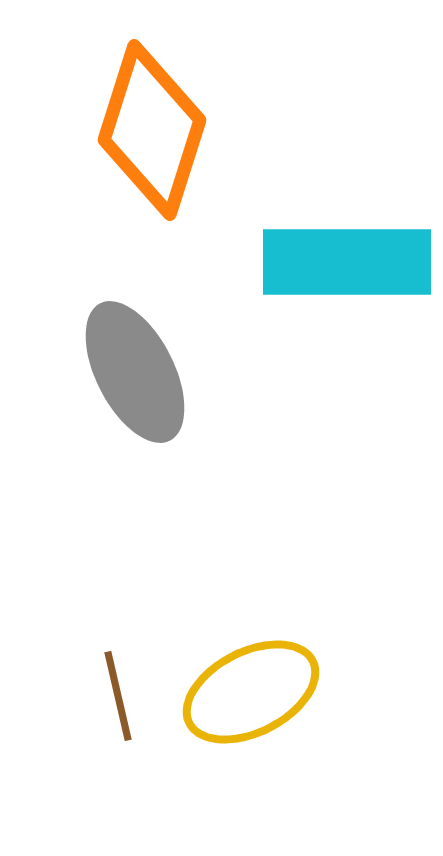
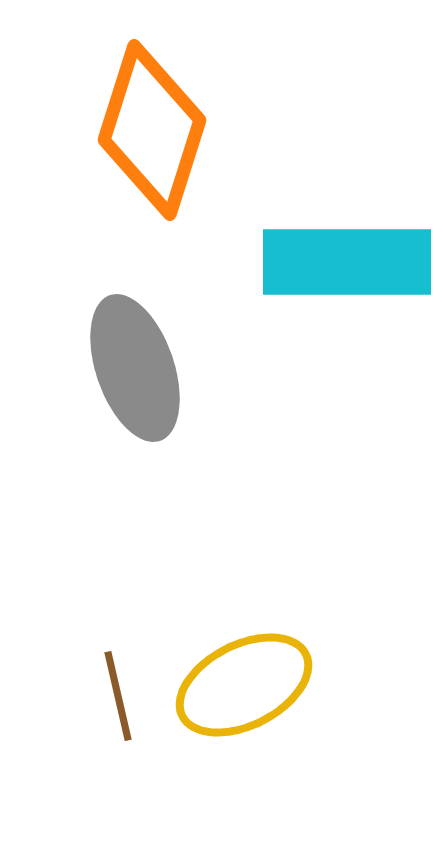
gray ellipse: moved 4 px up; rotated 8 degrees clockwise
yellow ellipse: moved 7 px left, 7 px up
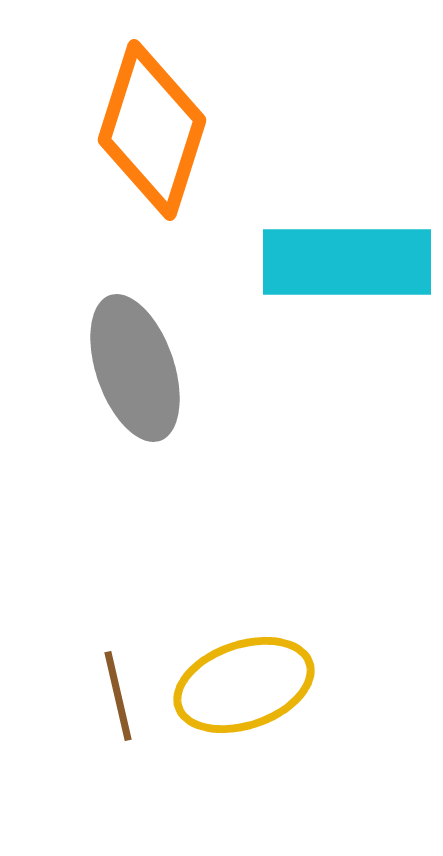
yellow ellipse: rotated 8 degrees clockwise
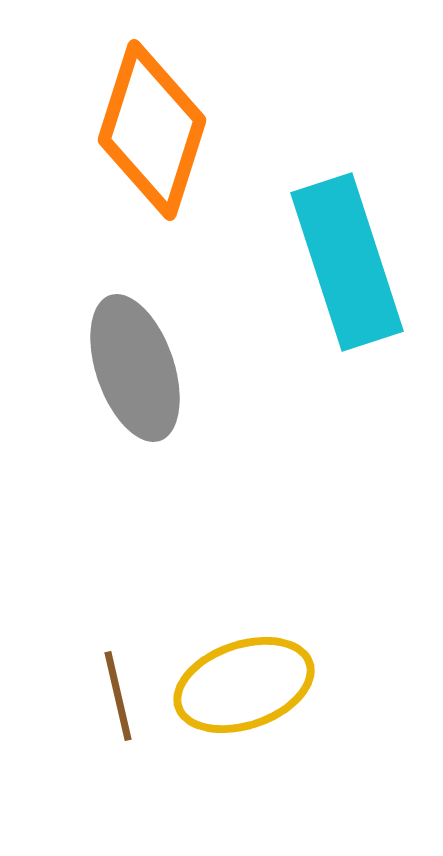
cyan rectangle: rotated 72 degrees clockwise
